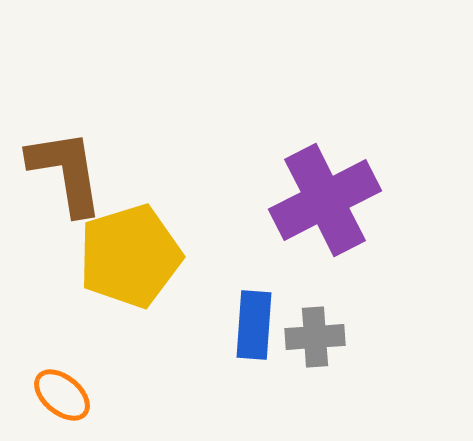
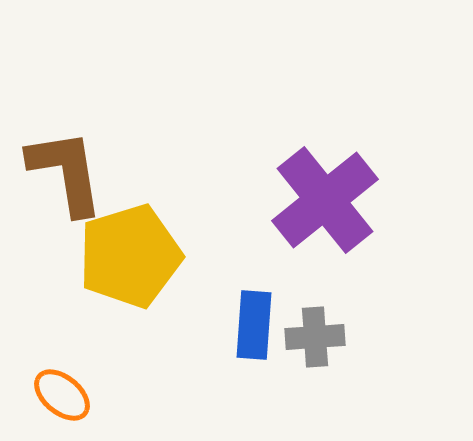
purple cross: rotated 12 degrees counterclockwise
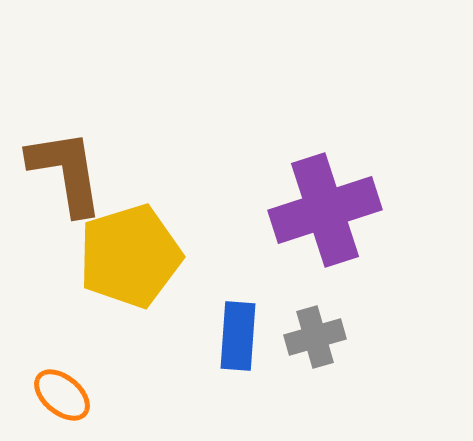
purple cross: moved 10 px down; rotated 21 degrees clockwise
blue rectangle: moved 16 px left, 11 px down
gray cross: rotated 12 degrees counterclockwise
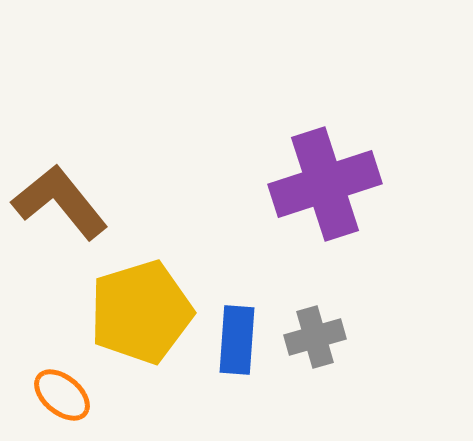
brown L-shape: moved 6 px left, 30 px down; rotated 30 degrees counterclockwise
purple cross: moved 26 px up
yellow pentagon: moved 11 px right, 56 px down
blue rectangle: moved 1 px left, 4 px down
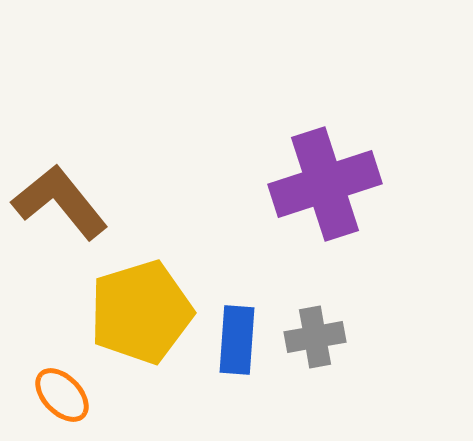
gray cross: rotated 6 degrees clockwise
orange ellipse: rotated 6 degrees clockwise
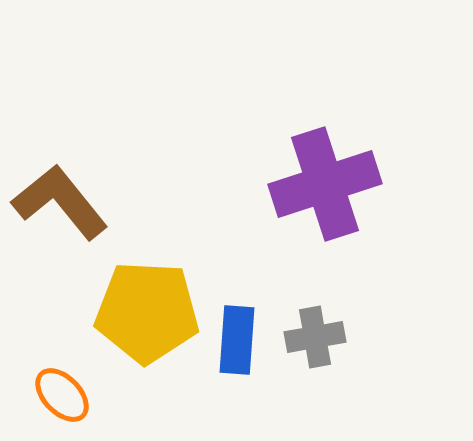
yellow pentagon: moved 6 px right; rotated 20 degrees clockwise
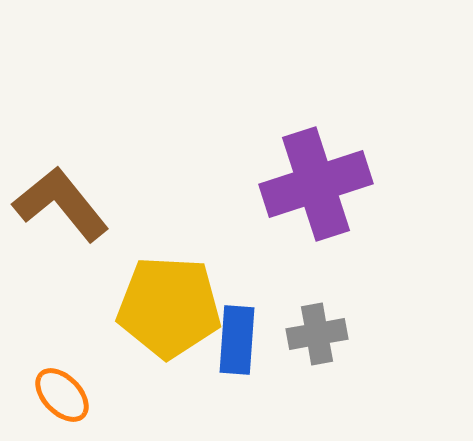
purple cross: moved 9 px left
brown L-shape: moved 1 px right, 2 px down
yellow pentagon: moved 22 px right, 5 px up
gray cross: moved 2 px right, 3 px up
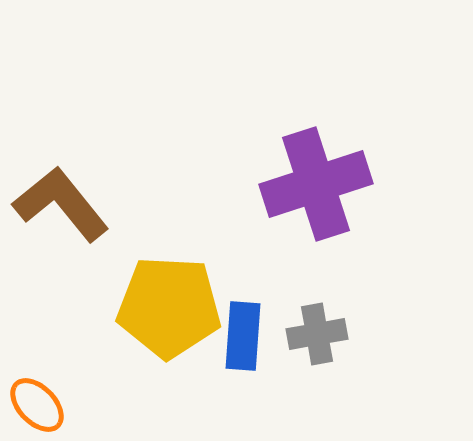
blue rectangle: moved 6 px right, 4 px up
orange ellipse: moved 25 px left, 10 px down
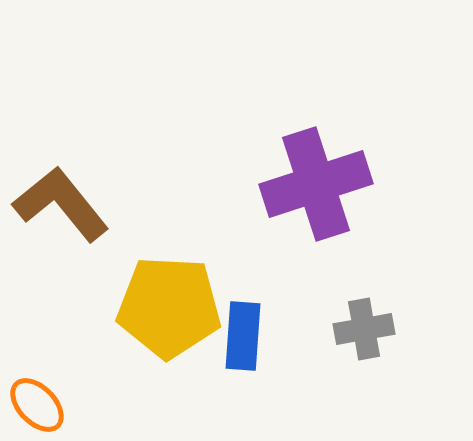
gray cross: moved 47 px right, 5 px up
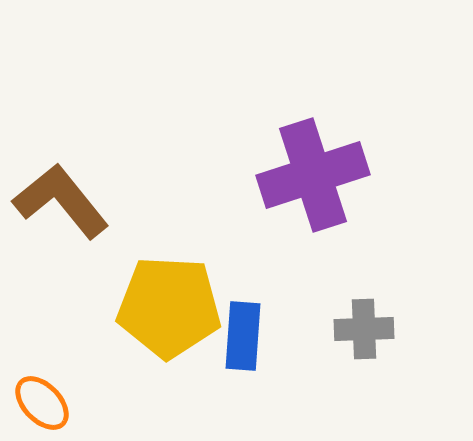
purple cross: moved 3 px left, 9 px up
brown L-shape: moved 3 px up
gray cross: rotated 8 degrees clockwise
orange ellipse: moved 5 px right, 2 px up
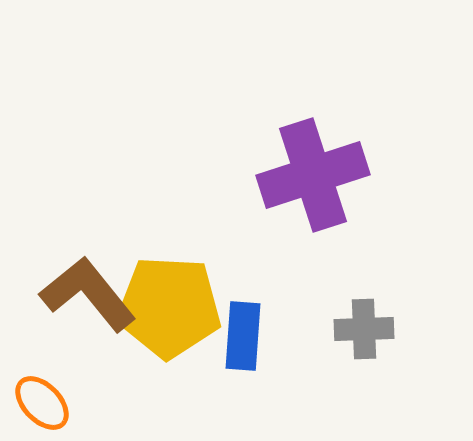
brown L-shape: moved 27 px right, 93 px down
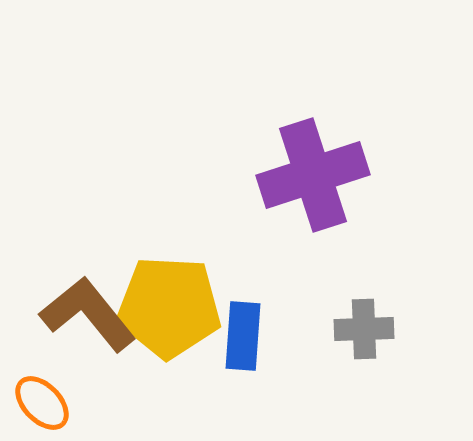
brown L-shape: moved 20 px down
